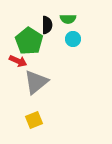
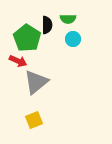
green pentagon: moved 2 px left, 3 px up
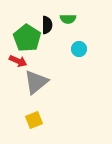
cyan circle: moved 6 px right, 10 px down
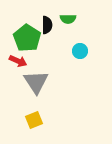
cyan circle: moved 1 px right, 2 px down
gray triangle: rotated 24 degrees counterclockwise
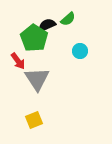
green semicircle: rotated 42 degrees counterclockwise
black semicircle: rotated 114 degrees counterclockwise
green pentagon: moved 7 px right
red arrow: rotated 30 degrees clockwise
gray triangle: moved 1 px right, 3 px up
